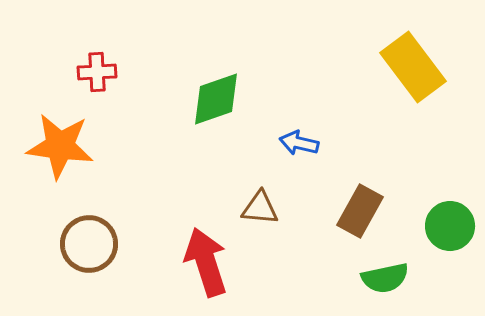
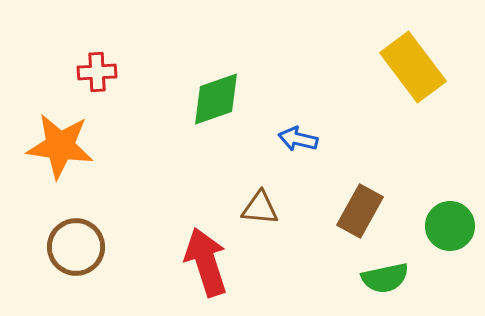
blue arrow: moved 1 px left, 4 px up
brown circle: moved 13 px left, 3 px down
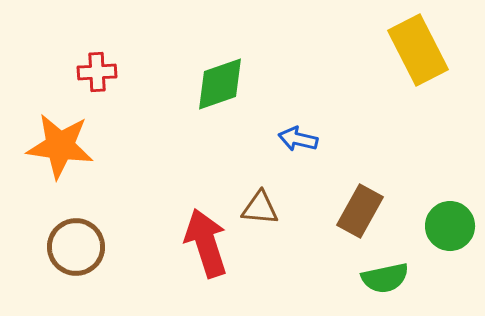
yellow rectangle: moved 5 px right, 17 px up; rotated 10 degrees clockwise
green diamond: moved 4 px right, 15 px up
red arrow: moved 19 px up
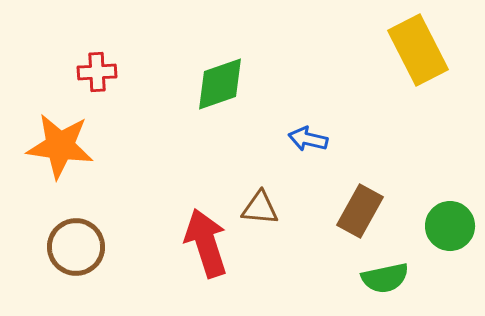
blue arrow: moved 10 px right
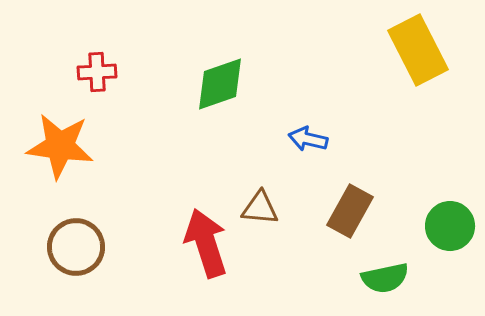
brown rectangle: moved 10 px left
